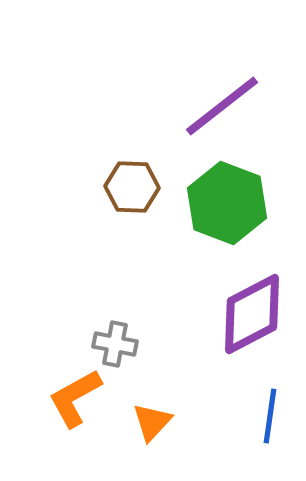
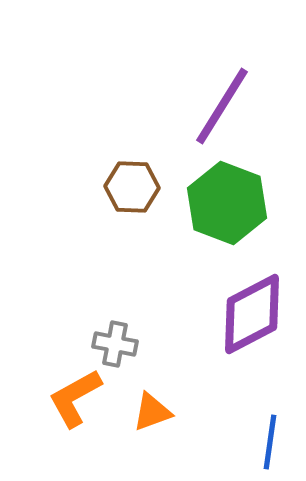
purple line: rotated 20 degrees counterclockwise
blue line: moved 26 px down
orange triangle: moved 10 px up; rotated 27 degrees clockwise
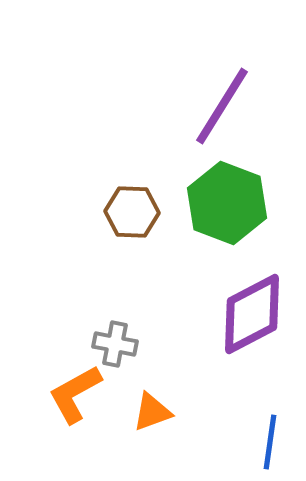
brown hexagon: moved 25 px down
orange L-shape: moved 4 px up
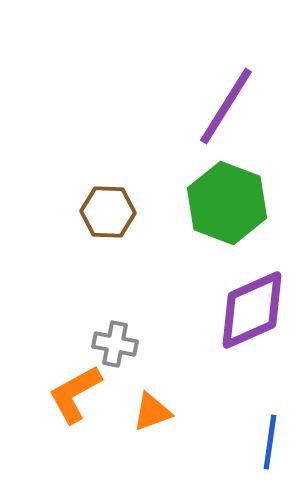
purple line: moved 4 px right
brown hexagon: moved 24 px left
purple diamond: moved 4 px up; rotated 4 degrees clockwise
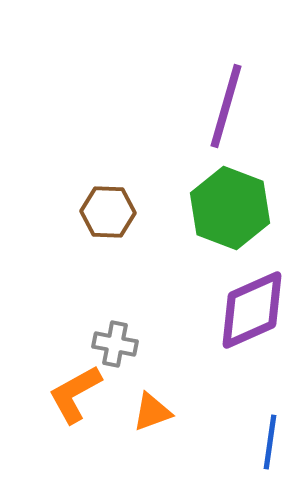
purple line: rotated 16 degrees counterclockwise
green hexagon: moved 3 px right, 5 px down
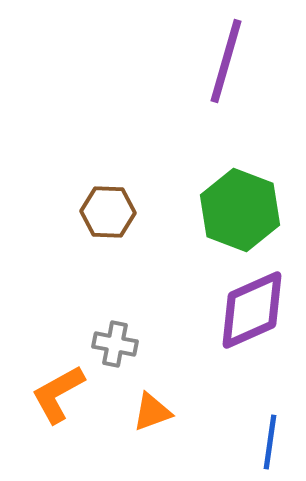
purple line: moved 45 px up
green hexagon: moved 10 px right, 2 px down
orange L-shape: moved 17 px left
